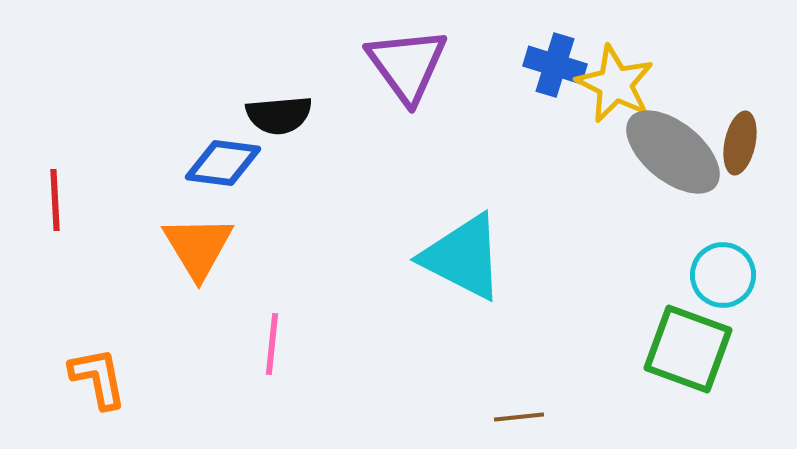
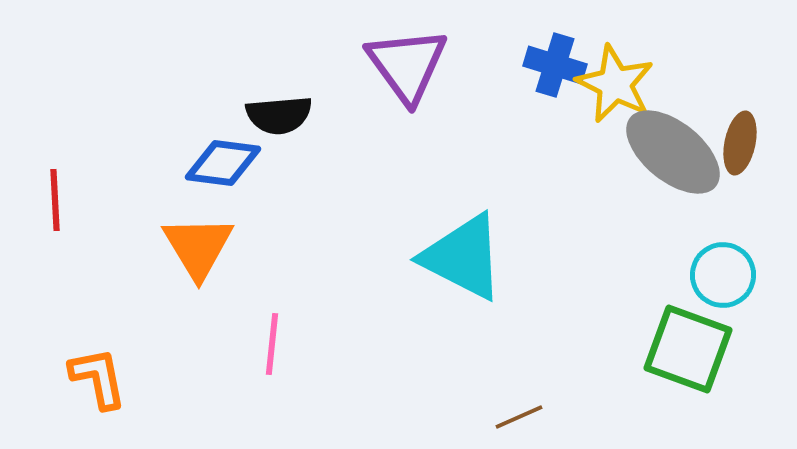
brown line: rotated 18 degrees counterclockwise
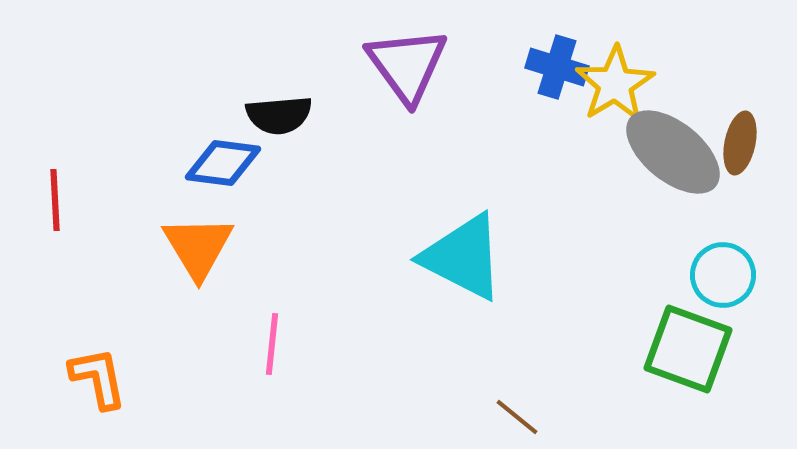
blue cross: moved 2 px right, 2 px down
yellow star: rotated 14 degrees clockwise
brown line: moved 2 px left; rotated 63 degrees clockwise
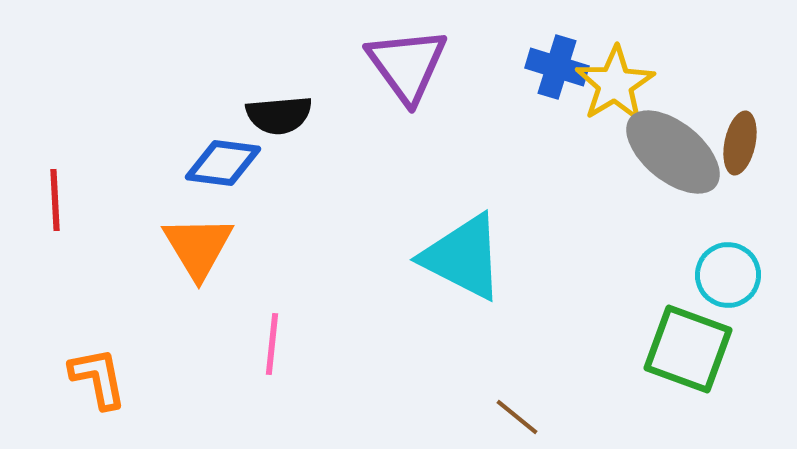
cyan circle: moved 5 px right
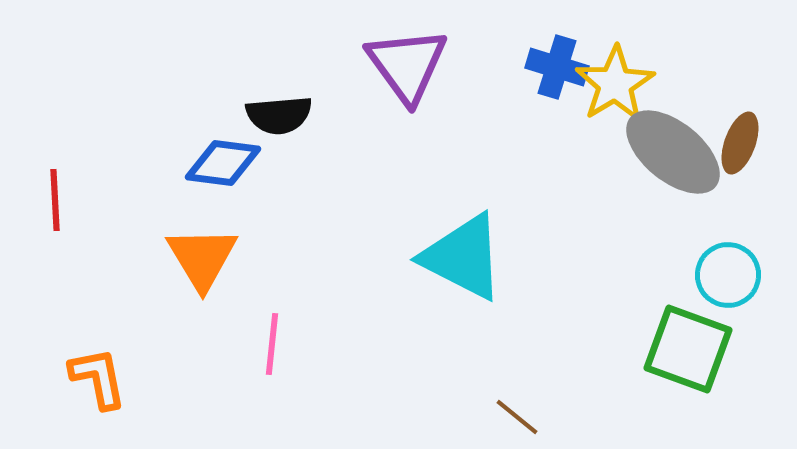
brown ellipse: rotated 8 degrees clockwise
orange triangle: moved 4 px right, 11 px down
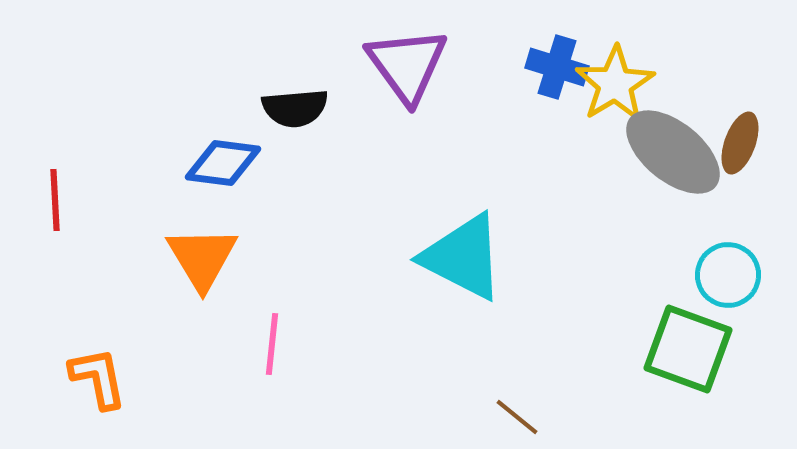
black semicircle: moved 16 px right, 7 px up
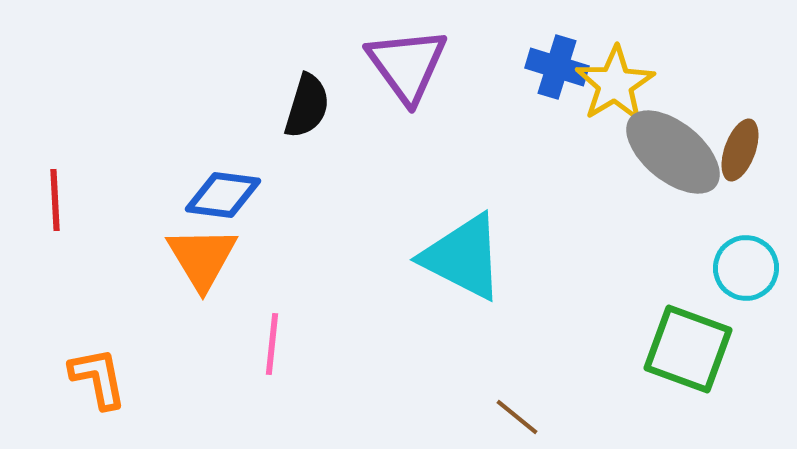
black semicircle: moved 12 px right, 2 px up; rotated 68 degrees counterclockwise
brown ellipse: moved 7 px down
blue diamond: moved 32 px down
cyan circle: moved 18 px right, 7 px up
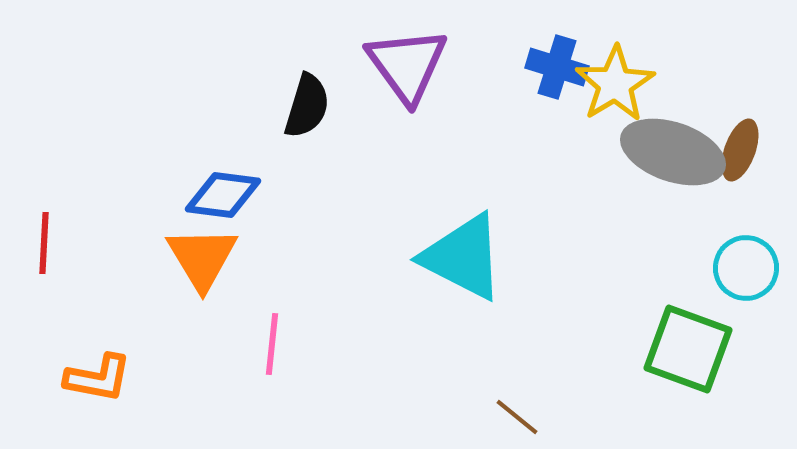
gray ellipse: rotated 20 degrees counterclockwise
red line: moved 11 px left, 43 px down; rotated 6 degrees clockwise
orange L-shape: rotated 112 degrees clockwise
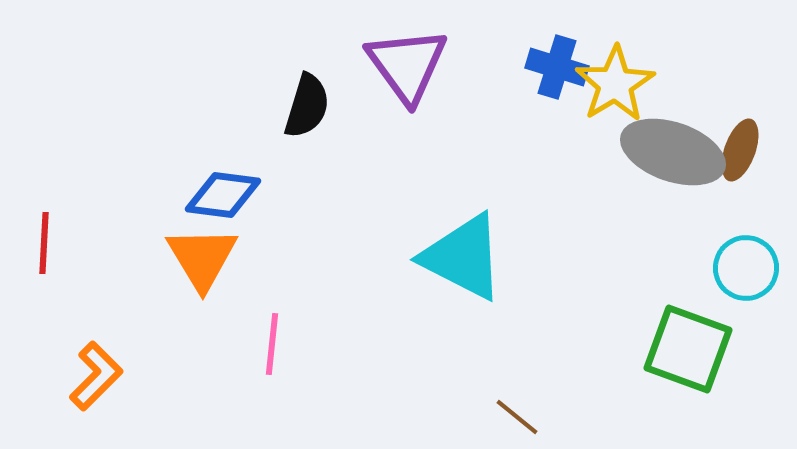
orange L-shape: moved 2 px left, 2 px up; rotated 56 degrees counterclockwise
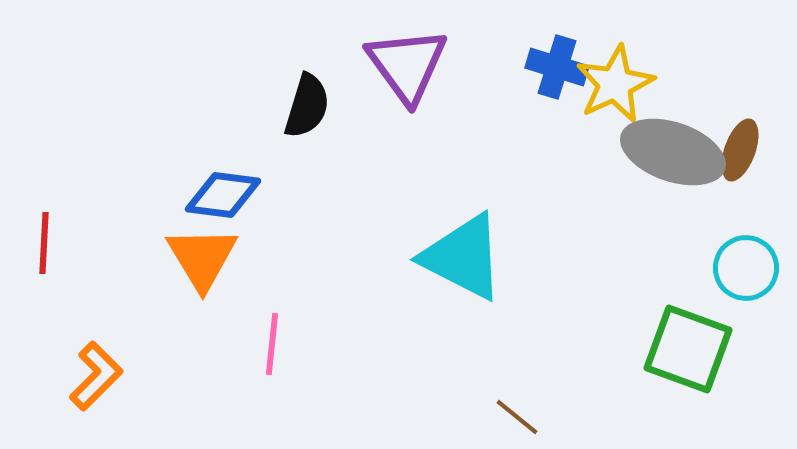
yellow star: rotated 6 degrees clockwise
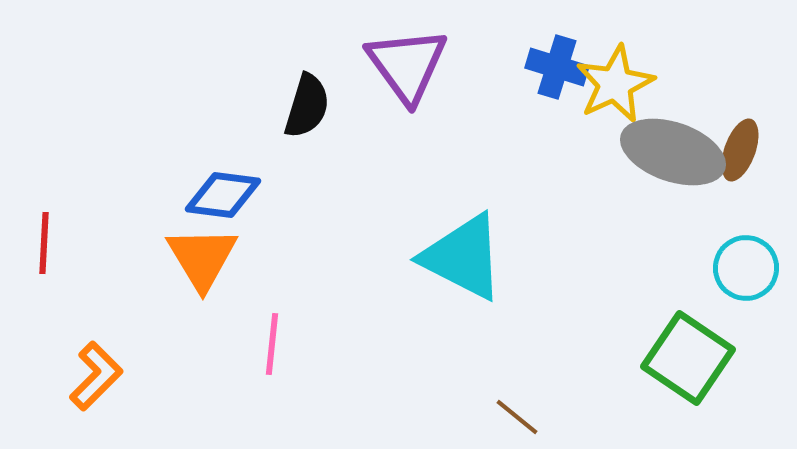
green square: moved 9 px down; rotated 14 degrees clockwise
